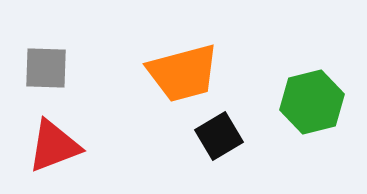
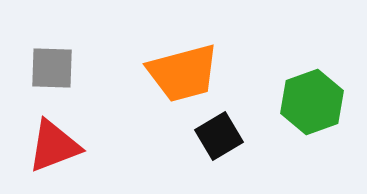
gray square: moved 6 px right
green hexagon: rotated 6 degrees counterclockwise
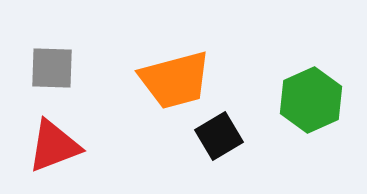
orange trapezoid: moved 8 px left, 7 px down
green hexagon: moved 1 px left, 2 px up; rotated 4 degrees counterclockwise
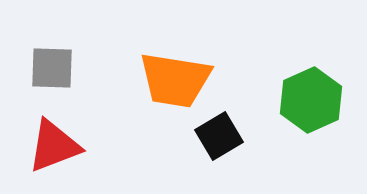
orange trapezoid: rotated 24 degrees clockwise
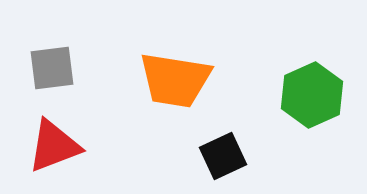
gray square: rotated 9 degrees counterclockwise
green hexagon: moved 1 px right, 5 px up
black square: moved 4 px right, 20 px down; rotated 6 degrees clockwise
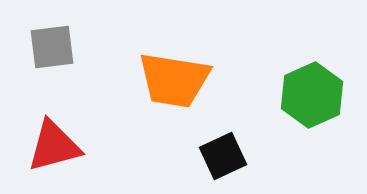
gray square: moved 21 px up
orange trapezoid: moved 1 px left
red triangle: rotated 6 degrees clockwise
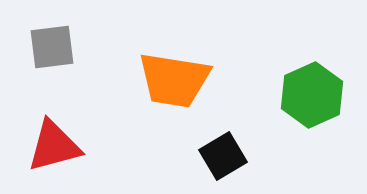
black square: rotated 6 degrees counterclockwise
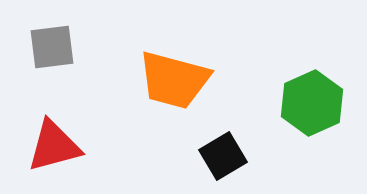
orange trapezoid: rotated 6 degrees clockwise
green hexagon: moved 8 px down
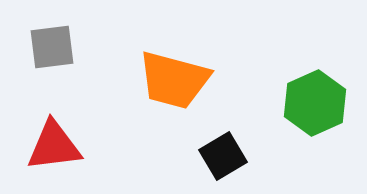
green hexagon: moved 3 px right
red triangle: rotated 8 degrees clockwise
